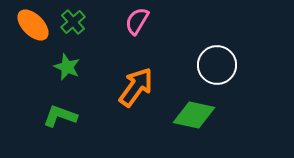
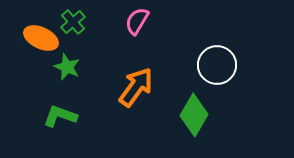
orange ellipse: moved 8 px right, 13 px down; rotated 20 degrees counterclockwise
green diamond: rotated 72 degrees counterclockwise
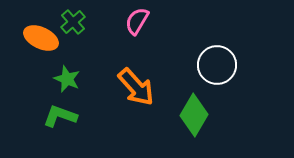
green star: moved 12 px down
orange arrow: rotated 102 degrees clockwise
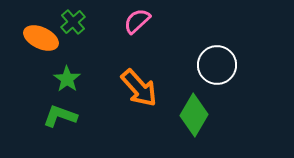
pink semicircle: rotated 16 degrees clockwise
green star: rotated 12 degrees clockwise
orange arrow: moved 3 px right, 1 px down
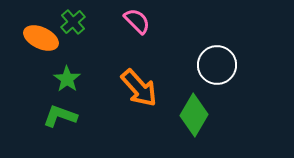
pink semicircle: rotated 88 degrees clockwise
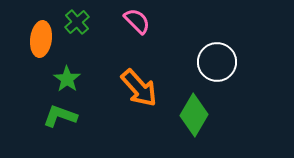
green cross: moved 4 px right
orange ellipse: moved 1 px down; rotated 72 degrees clockwise
white circle: moved 3 px up
